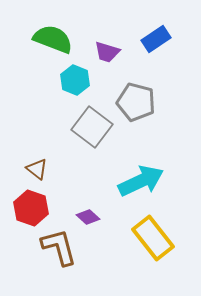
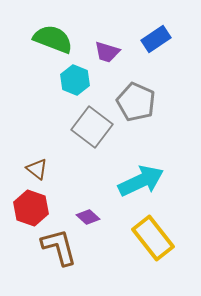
gray pentagon: rotated 9 degrees clockwise
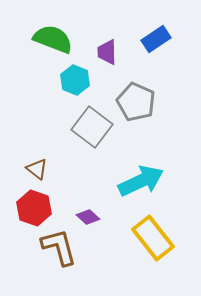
purple trapezoid: rotated 72 degrees clockwise
red hexagon: moved 3 px right
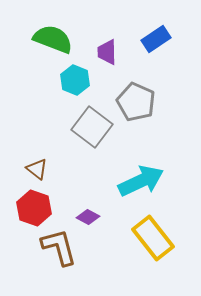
purple diamond: rotated 15 degrees counterclockwise
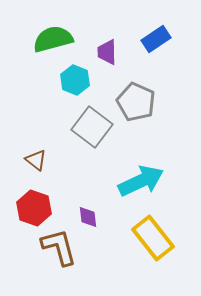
green semicircle: rotated 36 degrees counterclockwise
brown triangle: moved 1 px left, 9 px up
purple diamond: rotated 55 degrees clockwise
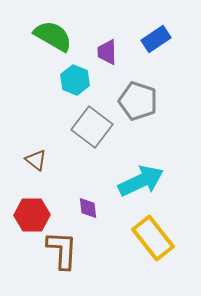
green semicircle: moved 3 px up; rotated 45 degrees clockwise
gray pentagon: moved 2 px right, 1 px up; rotated 6 degrees counterclockwise
red hexagon: moved 2 px left, 7 px down; rotated 20 degrees counterclockwise
purple diamond: moved 9 px up
brown L-shape: moved 3 px right, 3 px down; rotated 18 degrees clockwise
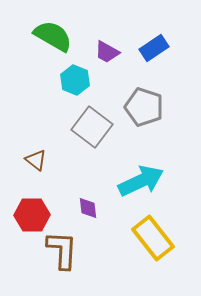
blue rectangle: moved 2 px left, 9 px down
purple trapezoid: rotated 60 degrees counterclockwise
gray pentagon: moved 6 px right, 6 px down
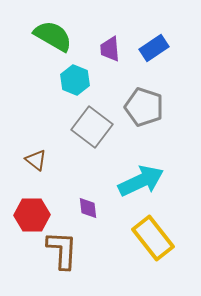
purple trapezoid: moved 3 px right, 3 px up; rotated 56 degrees clockwise
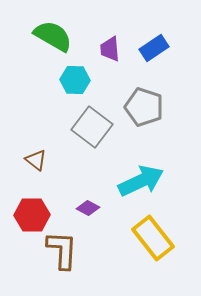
cyan hexagon: rotated 20 degrees counterclockwise
purple diamond: rotated 55 degrees counterclockwise
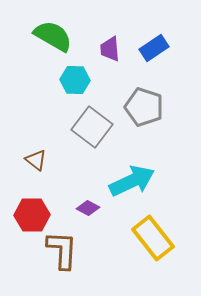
cyan arrow: moved 9 px left
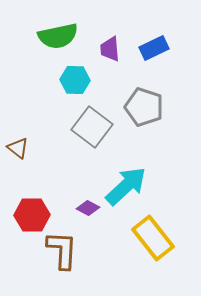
green semicircle: moved 5 px right; rotated 138 degrees clockwise
blue rectangle: rotated 8 degrees clockwise
brown triangle: moved 18 px left, 12 px up
cyan arrow: moved 6 px left, 5 px down; rotated 18 degrees counterclockwise
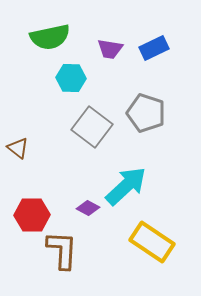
green semicircle: moved 8 px left, 1 px down
purple trapezoid: rotated 76 degrees counterclockwise
cyan hexagon: moved 4 px left, 2 px up
gray pentagon: moved 2 px right, 6 px down
yellow rectangle: moved 1 px left, 4 px down; rotated 18 degrees counterclockwise
